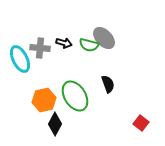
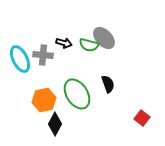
gray cross: moved 3 px right, 7 px down
green ellipse: moved 2 px right, 2 px up
red square: moved 1 px right, 5 px up
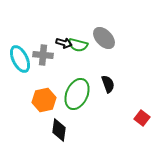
green semicircle: moved 11 px left
green ellipse: rotated 56 degrees clockwise
black diamond: moved 4 px right, 6 px down; rotated 20 degrees counterclockwise
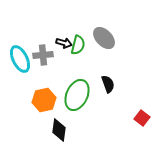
green semicircle: rotated 90 degrees counterclockwise
gray cross: rotated 12 degrees counterclockwise
green ellipse: moved 1 px down
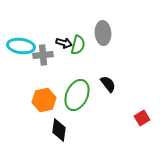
gray ellipse: moved 1 px left, 5 px up; rotated 40 degrees clockwise
cyan ellipse: moved 1 px right, 13 px up; rotated 56 degrees counterclockwise
black semicircle: rotated 18 degrees counterclockwise
red square: rotated 21 degrees clockwise
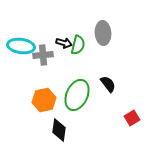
red square: moved 10 px left
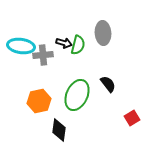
orange hexagon: moved 5 px left, 1 px down
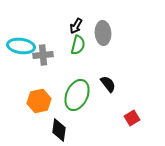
black arrow: moved 12 px right, 17 px up; rotated 105 degrees clockwise
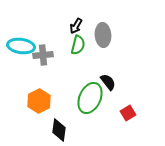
gray ellipse: moved 2 px down
black semicircle: moved 2 px up
green ellipse: moved 13 px right, 3 px down
orange hexagon: rotated 15 degrees counterclockwise
red square: moved 4 px left, 5 px up
